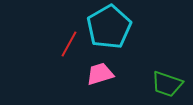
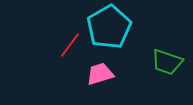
red line: moved 1 px right, 1 px down; rotated 8 degrees clockwise
green trapezoid: moved 22 px up
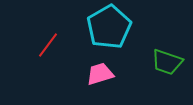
red line: moved 22 px left
